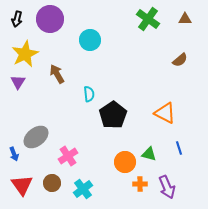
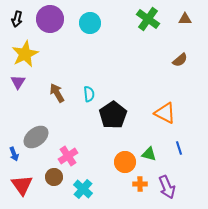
cyan circle: moved 17 px up
brown arrow: moved 19 px down
brown circle: moved 2 px right, 6 px up
cyan cross: rotated 12 degrees counterclockwise
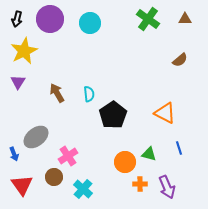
yellow star: moved 1 px left, 3 px up
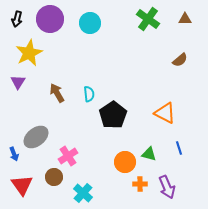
yellow star: moved 5 px right, 2 px down
cyan cross: moved 4 px down
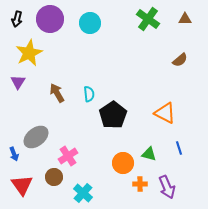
orange circle: moved 2 px left, 1 px down
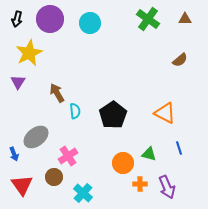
cyan semicircle: moved 14 px left, 17 px down
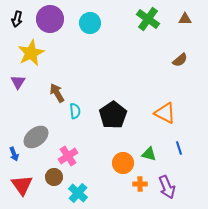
yellow star: moved 2 px right
cyan cross: moved 5 px left
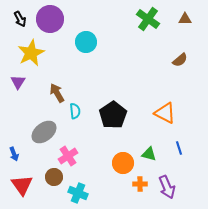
black arrow: moved 3 px right; rotated 42 degrees counterclockwise
cyan circle: moved 4 px left, 19 px down
gray ellipse: moved 8 px right, 5 px up
cyan cross: rotated 18 degrees counterclockwise
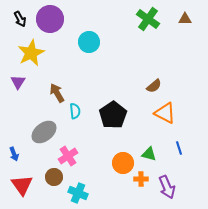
cyan circle: moved 3 px right
brown semicircle: moved 26 px left, 26 px down
orange cross: moved 1 px right, 5 px up
